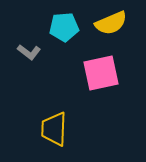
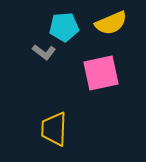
gray L-shape: moved 15 px right
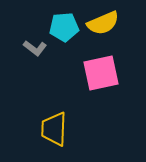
yellow semicircle: moved 8 px left
gray L-shape: moved 9 px left, 4 px up
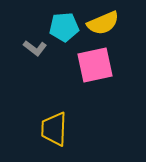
pink square: moved 6 px left, 8 px up
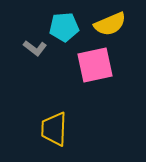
yellow semicircle: moved 7 px right, 1 px down
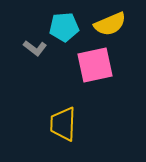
yellow trapezoid: moved 9 px right, 5 px up
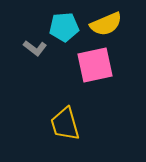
yellow semicircle: moved 4 px left
yellow trapezoid: moved 2 px right; rotated 18 degrees counterclockwise
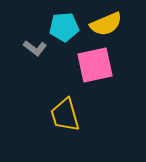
yellow trapezoid: moved 9 px up
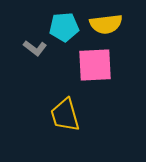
yellow semicircle: rotated 16 degrees clockwise
pink square: rotated 9 degrees clockwise
